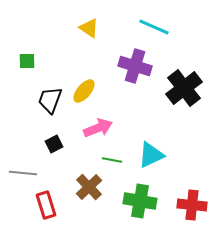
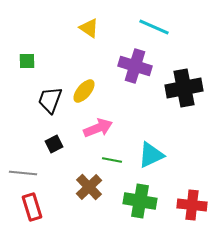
black cross: rotated 27 degrees clockwise
red rectangle: moved 14 px left, 2 px down
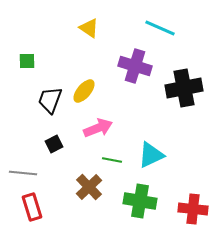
cyan line: moved 6 px right, 1 px down
red cross: moved 1 px right, 4 px down
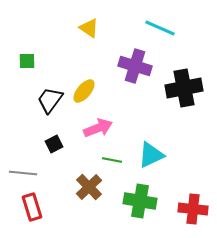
black trapezoid: rotated 16 degrees clockwise
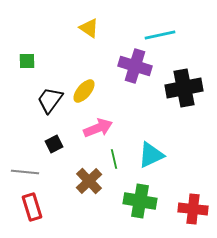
cyan line: moved 7 px down; rotated 36 degrees counterclockwise
green line: moved 2 px right, 1 px up; rotated 66 degrees clockwise
gray line: moved 2 px right, 1 px up
brown cross: moved 6 px up
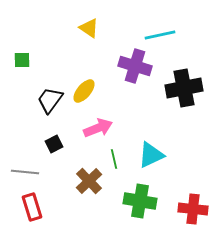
green square: moved 5 px left, 1 px up
